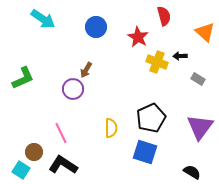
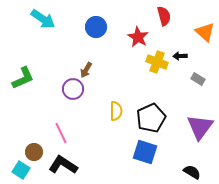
yellow semicircle: moved 5 px right, 17 px up
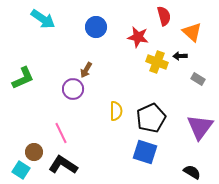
orange triangle: moved 13 px left
red star: rotated 20 degrees counterclockwise
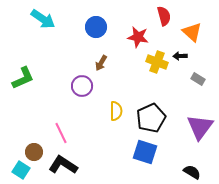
brown arrow: moved 15 px right, 7 px up
purple circle: moved 9 px right, 3 px up
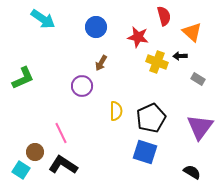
brown circle: moved 1 px right
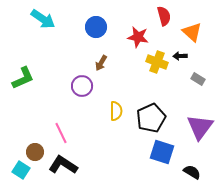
blue square: moved 17 px right
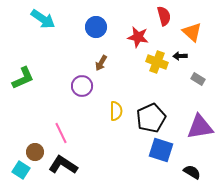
purple triangle: rotated 44 degrees clockwise
blue square: moved 1 px left, 2 px up
